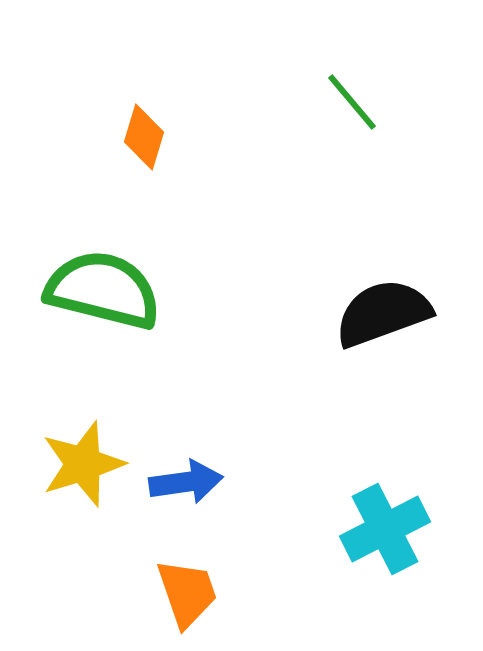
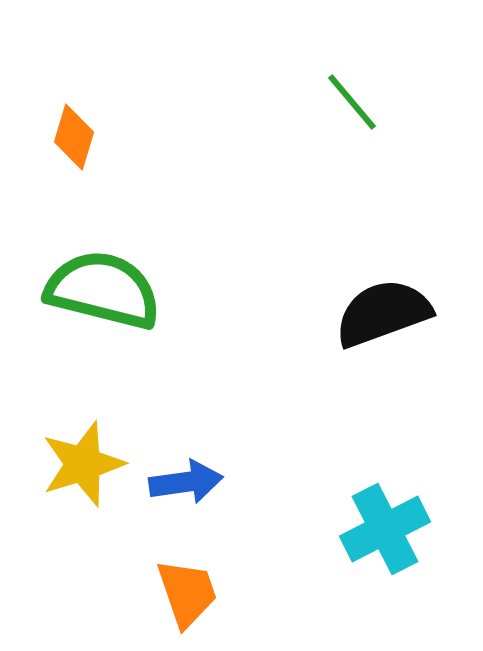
orange diamond: moved 70 px left
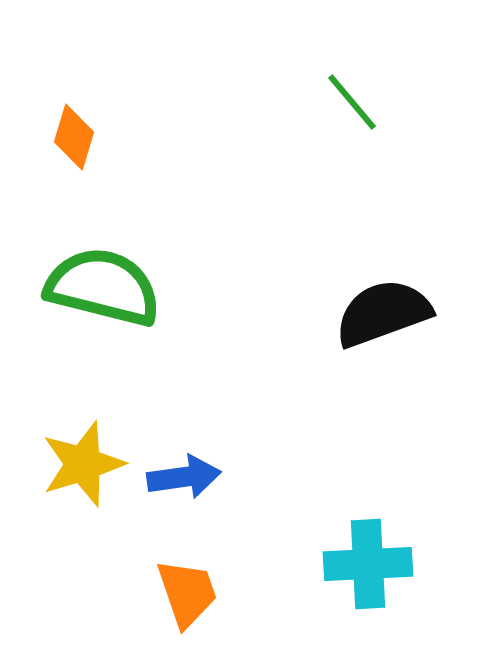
green semicircle: moved 3 px up
blue arrow: moved 2 px left, 5 px up
cyan cross: moved 17 px left, 35 px down; rotated 24 degrees clockwise
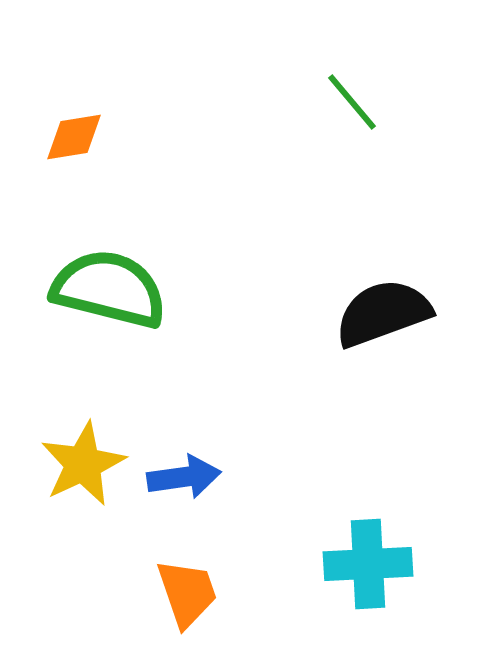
orange diamond: rotated 64 degrees clockwise
green semicircle: moved 6 px right, 2 px down
yellow star: rotated 8 degrees counterclockwise
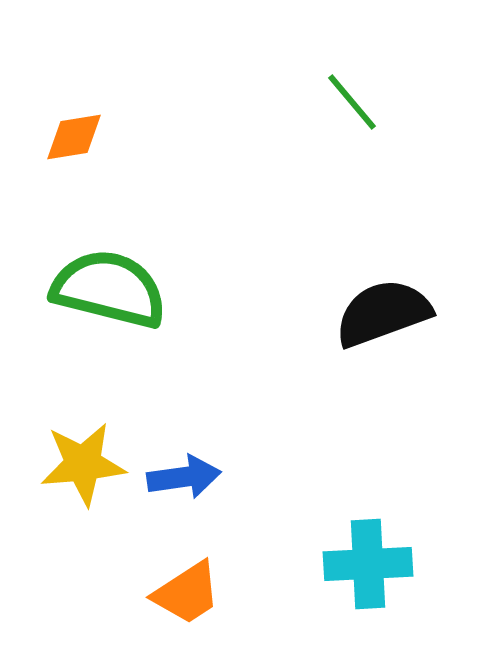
yellow star: rotated 20 degrees clockwise
orange trapezoid: rotated 76 degrees clockwise
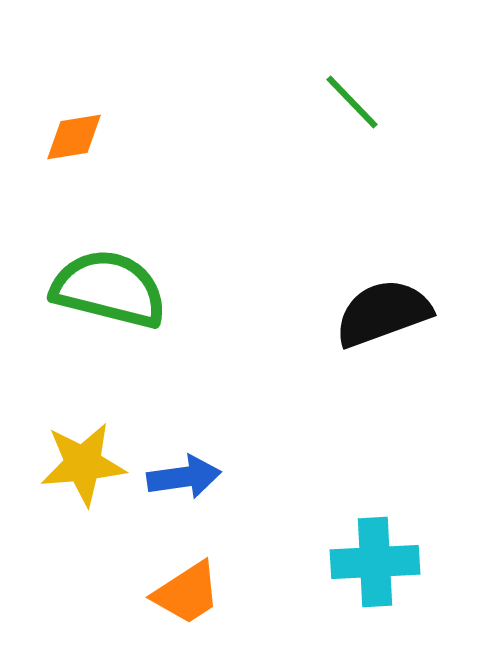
green line: rotated 4 degrees counterclockwise
cyan cross: moved 7 px right, 2 px up
